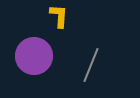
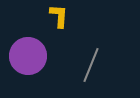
purple circle: moved 6 px left
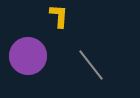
gray line: rotated 60 degrees counterclockwise
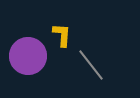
yellow L-shape: moved 3 px right, 19 px down
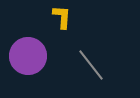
yellow L-shape: moved 18 px up
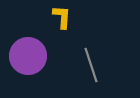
gray line: rotated 20 degrees clockwise
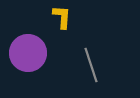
purple circle: moved 3 px up
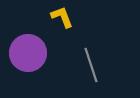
yellow L-shape: rotated 25 degrees counterclockwise
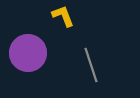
yellow L-shape: moved 1 px right, 1 px up
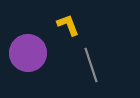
yellow L-shape: moved 5 px right, 9 px down
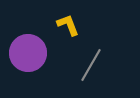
gray line: rotated 48 degrees clockwise
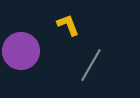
purple circle: moved 7 px left, 2 px up
